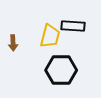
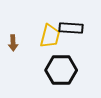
black rectangle: moved 2 px left, 2 px down
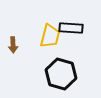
brown arrow: moved 2 px down
black hexagon: moved 4 px down; rotated 16 degrees clockwise
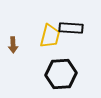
black hexagon: rotated 20 degrees counterclockwise
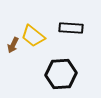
yellow trapezoid: moved 17 px left; rotated 115 degrees clockwise
brown arrow: rotated 28 degrees clockwise
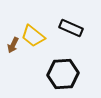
black rectangle: rotated 20 degrees clockwise
black hexagon: moved 2 px right
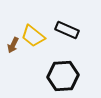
black rectangle: moved 4 px left, 2 px down
black hexagon: moved 2 px down
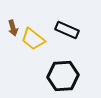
yellow trapezoid: moved 3 px down
brown arrow: moved 17 px up; rotated 42 degrees counterclockwise
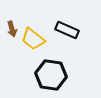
brown arrow: moved 1 px left, 1 px down
black hexagon: moved 12 px left, 1 px up; rotated 12 degrees clockwise
